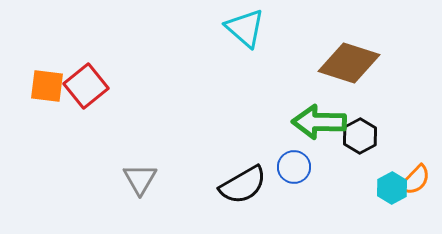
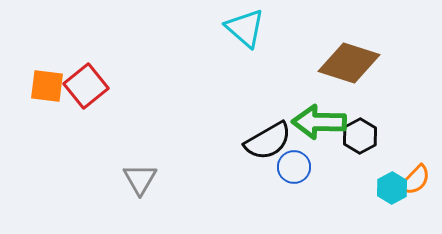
black semicircle: moved 25 px right, 44 px up
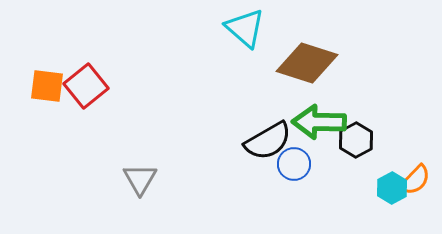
brown diamond: moved 42 px left
black hexagon: moved 4 px left, 4 px down
blue circle: moved 3 px up
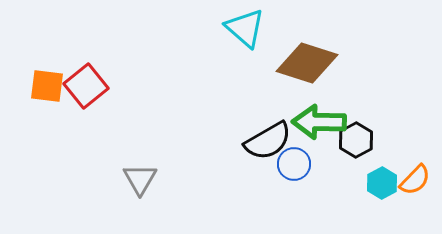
cyan hexagon: moved 10 px left, 5 px up
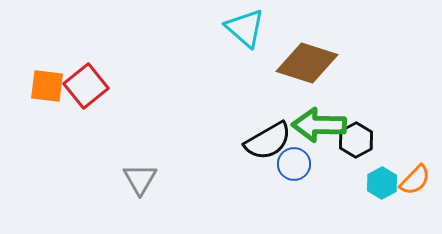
green arrow: moved 3 px down
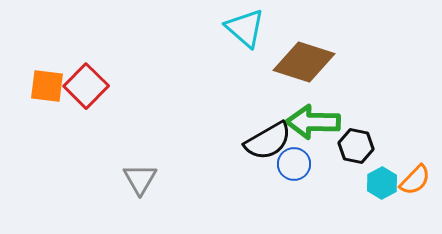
brown diamond: moved 3 px left, 1 px up
red square: rotated 6 degrees counterclockwise
green arrow: moved 6 px left, 3 px up
black hexagon: moved 6 px down; rotated 20 degrees counterclockwise
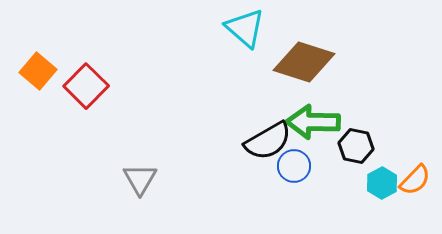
orange square: moved 9 px left, 15 px up; rotated 33 degrees clockwise
blue circle: moved 2 px down
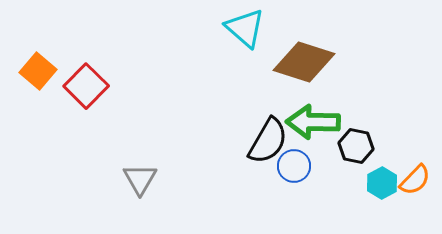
black semicircle: rotated 30 degrees counterclockwise
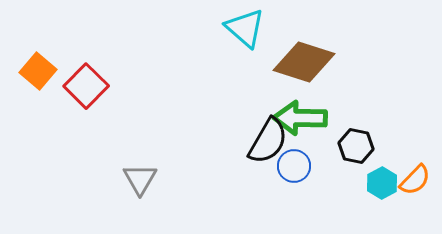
green arrow: moved 13 px left, 4 px up
